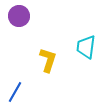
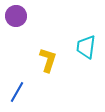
purple circle: moved 3 px left
blue line: moved 2 px right
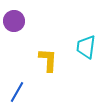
purple circle: moved 2 px left, 5 px down
yellow L-shape: rotated 15 degrees counterclockwise
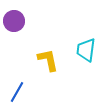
cyan trapezoid: moved 3 px down
yellow L-shape: rotated 15 degrees counterclockwise
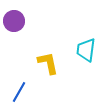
yellow L-shape: moved 3 px down
blue line: moved 2 px right
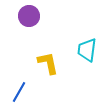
purple circle: moved 15 px right, 5 px up
cyan trapezoid: moved 1 px right
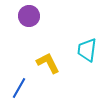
yellow L-shape: rotated 15 degrees counterclockwise
blue line: moved 4 px up
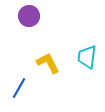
cyan trapezoid: moved 7 px down
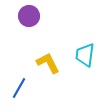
cyan trapezoid: moved 2 px left, 2 px up
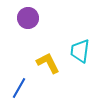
purple circle: moved 1 px left, 2 px down
cyan trapezoid: moved 5 px left, 4 px up
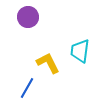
purple circle: moved 1 px up
blue line: moved 8 px right
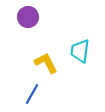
yellow L-shape: moved 2 px left
blue line: moved 5 px right, 6 px down
